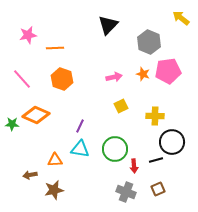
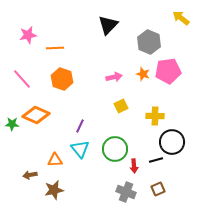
cyan triangle: rotated 42 degrees clockwise
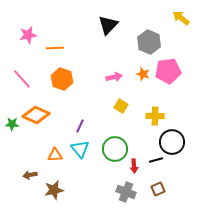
yellow square: rotated 32 degrees counterclockwise
orange triangle: moved 5 px up
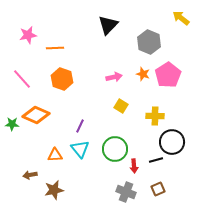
pink pentagon: moved 4 px down; rotated 25 degrees counterclockwise
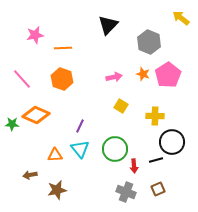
pink star: moved 7 px right
orange line: moved 8 px right
brown star: moved 3 px right
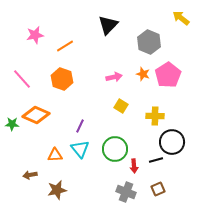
orange line: moved 2 px right, 2 px up; rotated 30 degrees counterclockwise
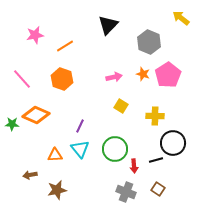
black circle: moved 1 px right, 1 px down
brown square: rotated 32 degrees counterclockwise
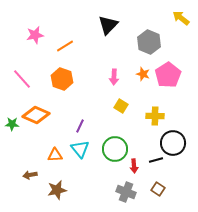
pink arrow: rotated 105 degrees clockwise
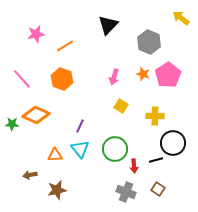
pink star: moved 1 px right, 1 px up
pink arrow: rotated 14 degrees clockwise
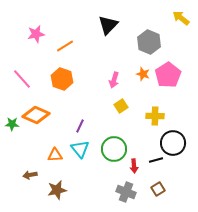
pink arrow: moved 3 px down
yellow square: rotated 24 degrees clockwise
green circle: moved 1 px left
brown square: rotated 24 degrees clockwise
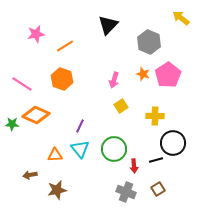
pink line: moved 5 px down; rotated 15 degrees counterclockwise
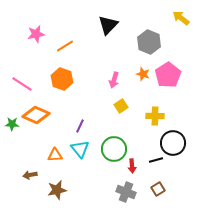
red arrow: moved 2 px left
